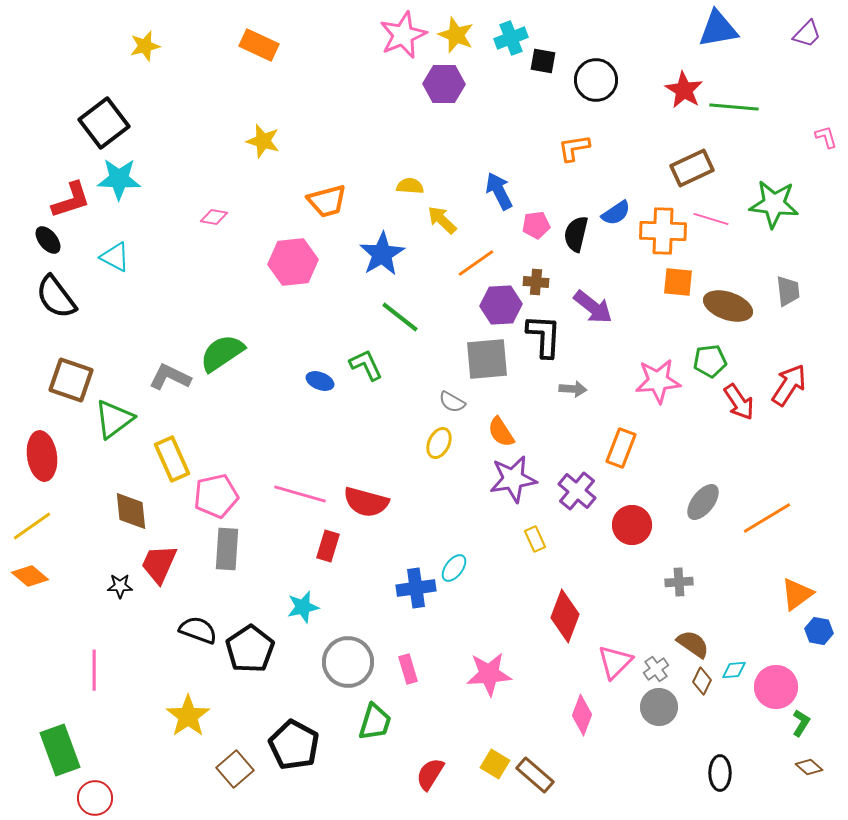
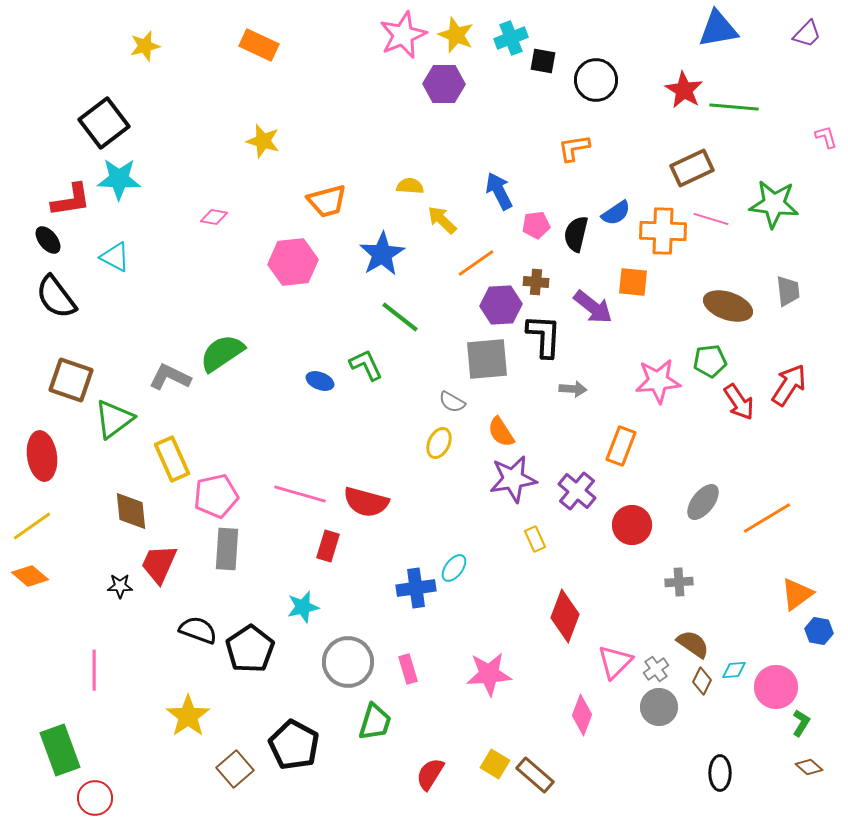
red L-shape at (71, 200): rotated 9 degrees clockwise
orange square at (678, 282): moved 45 px left
orange rectangle at (621, 448): moved 2 px up
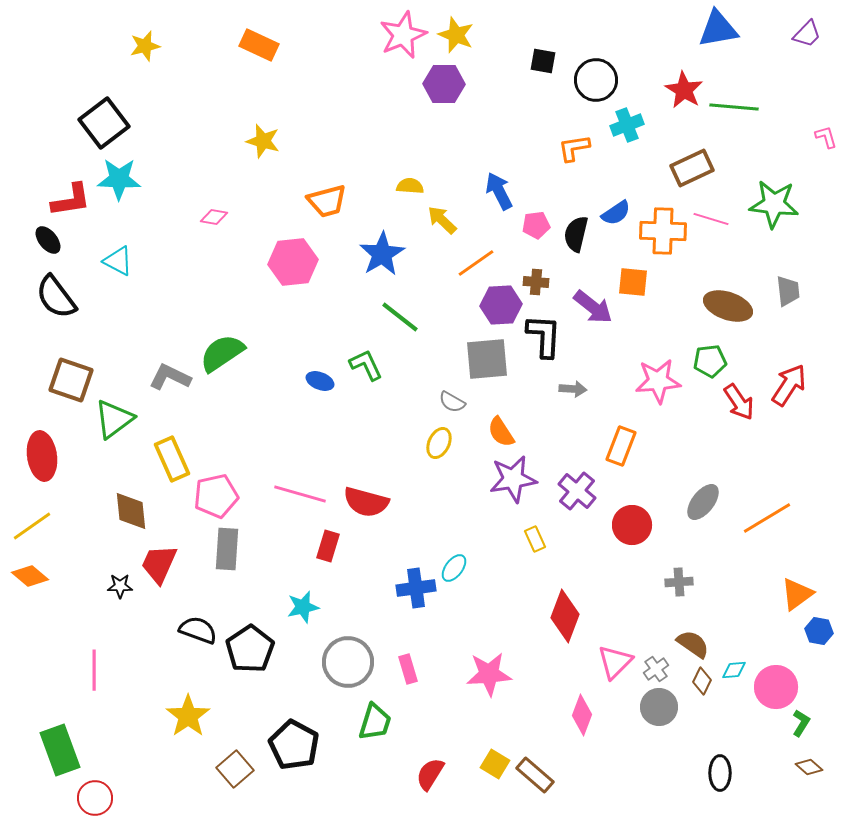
cyan cross at (511, 38): moved 116 px right, 87 px down
cyan triangle at (115, 257): moved 3 px right, 4 px down
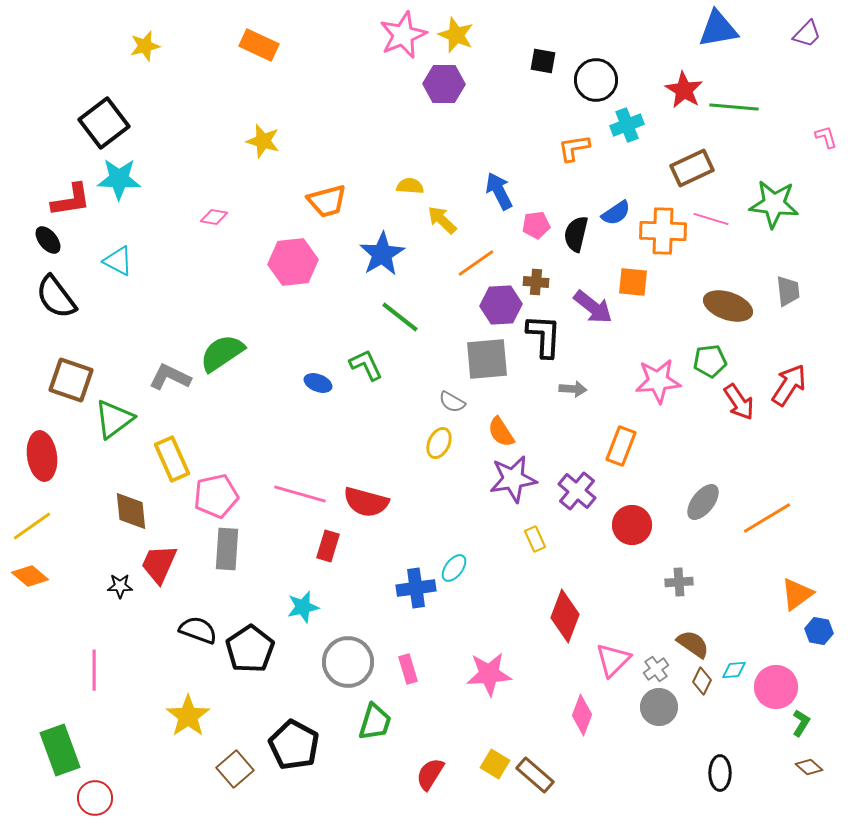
blue ellipse at (320, 381): moved 2 px left, 2 px down
pink triangle at (615, 662): moved 2 px left, 2 px up
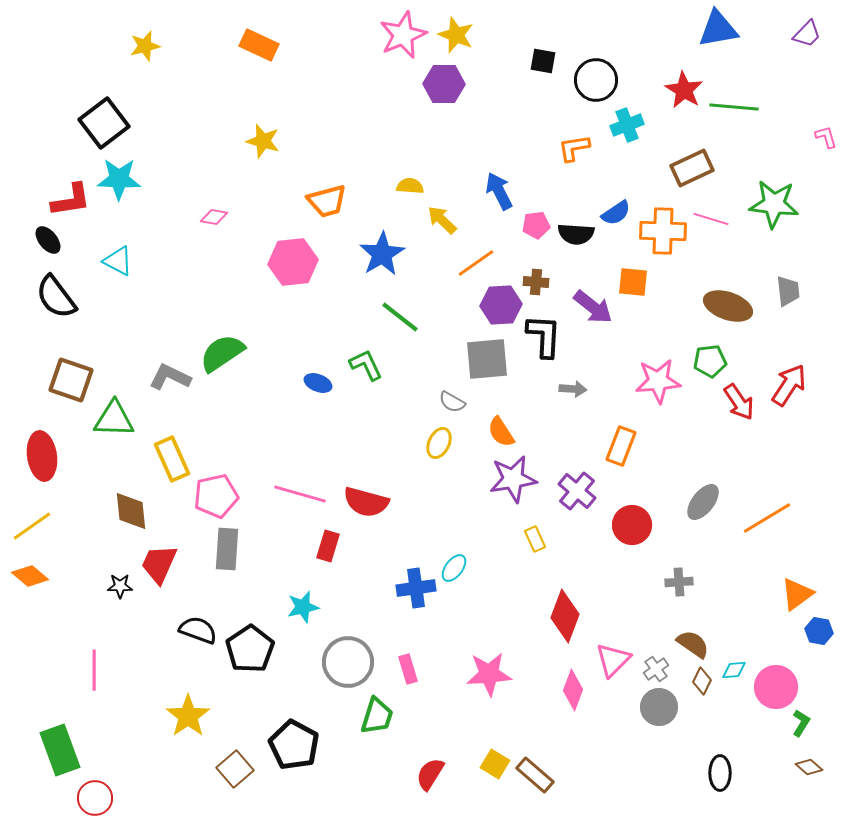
black semicircle at (576, 234): rotated 99 degrees counterclockwise
green triangle at (114, 419): rotated 39 degrees clockwise
pink diamond at (582, 715): moved 9 px left, 25 px up
green trapezoid at (375, 722): moved 2 px right, 6 px up
